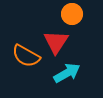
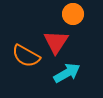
orange circle: moved 1 px right
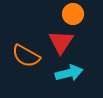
red triangle: moved 5 px right
cyan arrow: moved 2 px right; rotated 16 degrees clockwise
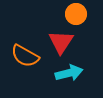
orange circle: moved 3 px right
orange semicircle: moved 1 px left
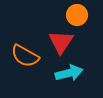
orange circle: moved 1 px right, 1 px down
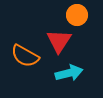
red triangle: moved 2 px left, 1 px up
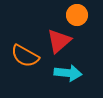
red triangle: rotated 16 degrees clockwise
cyan arrow: moved 1 px left; rotated 20 degrees clockwise
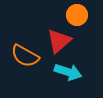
cyan arrow: moved 1 px up; rotated 12 degrees clockwise
